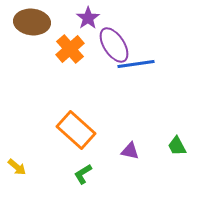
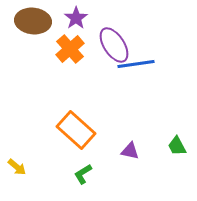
purple star: moved 12 px left
brown ellipse: moved 1 px right, 1 px up
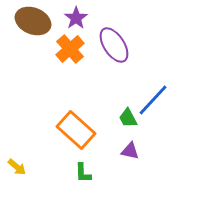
brown ellipse: rotated 16 degrees clockwise
blue line: moved 17 px right, 36 px down; rotated 39 degrees counterclockwise
green trapezoid: moved 49 px left, 28 px up
green L-shape: moved 1 px up; rotated 60 degrees counterclockwise
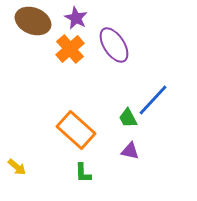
purple star: rotated 10 degrees counterclockwise
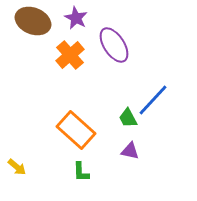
orange cross: moved 6 px down
green L-shape: moved 2 px left, 1 px up
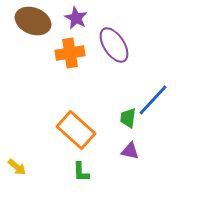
orange cross: moved 2 px up; rotated 32 degrees clockwise
green trapezoid: rotated 35 degrees clockwise
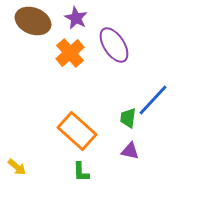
orange cross: rotated 32 degrees counterclockwise
orange rectangle: moved 1 px right, 1 px down
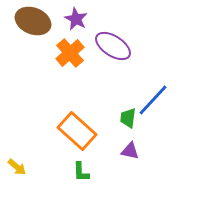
purple star: moved 1 px down
purple ellipse: moved 1 px left, 1 px down; rotated 24 degrees counterclockwise
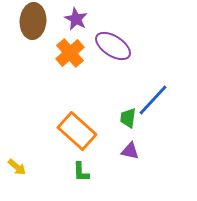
brown ellipse: rotated 72 degrees clockwise
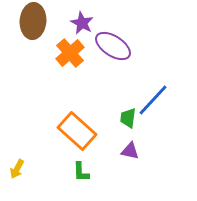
purple star: moved 6 px right, 4 px down
yellow arrow: moved 2 px down; rotated 78 degrees clockwise
